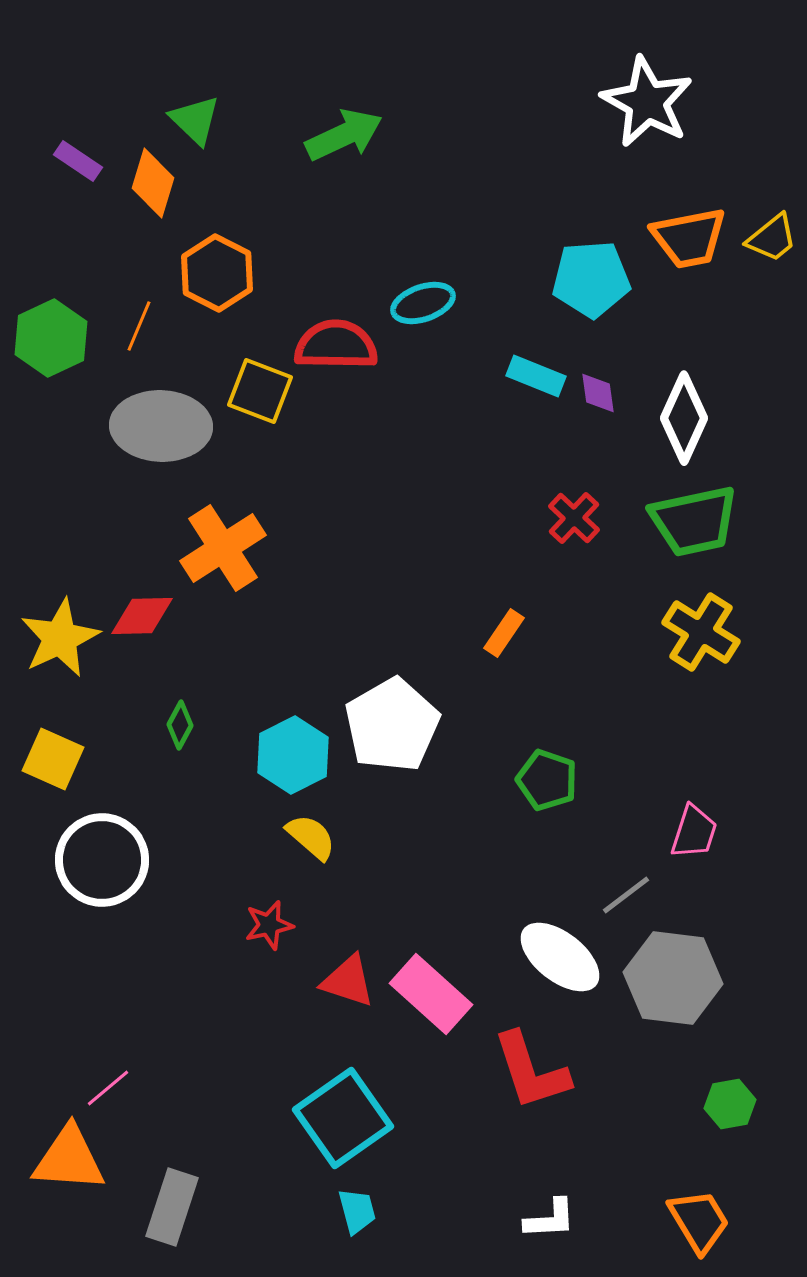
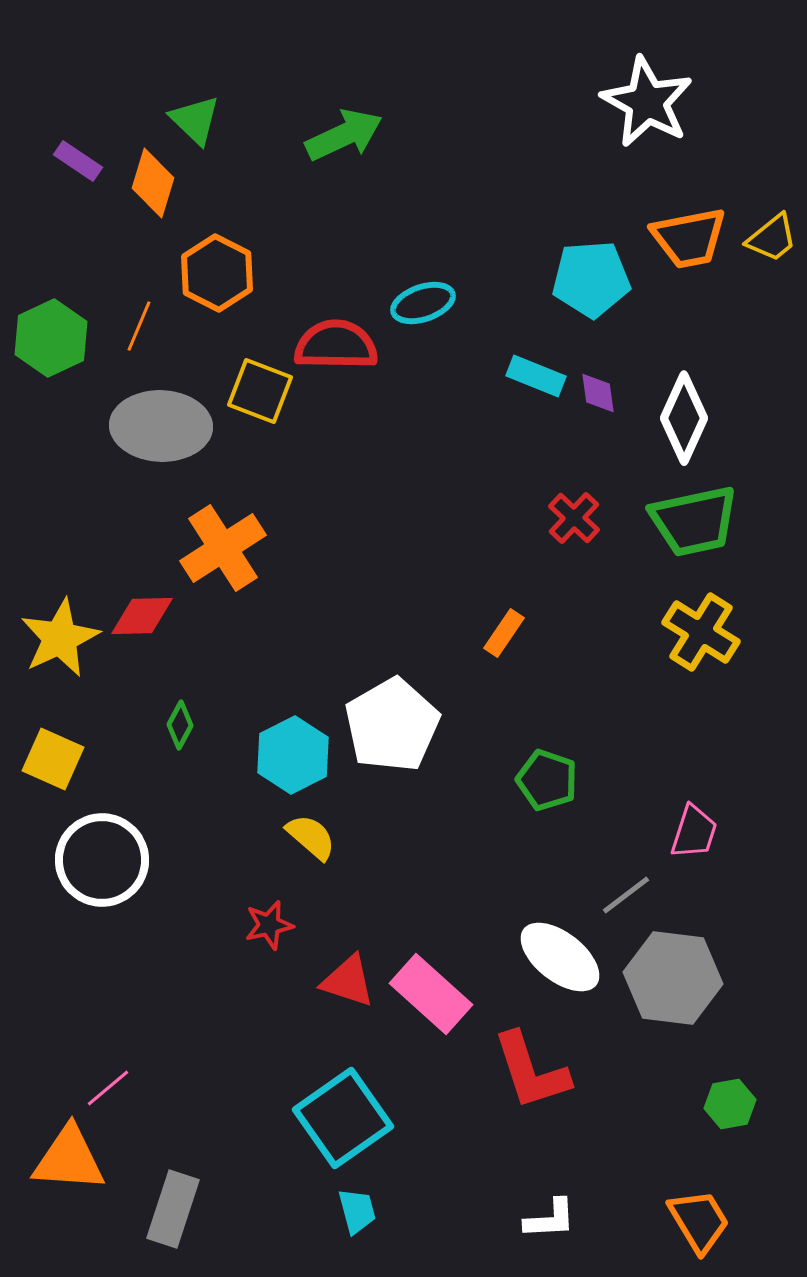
gray rectangle at (172, 1207): moved 1 px right, 2 px down
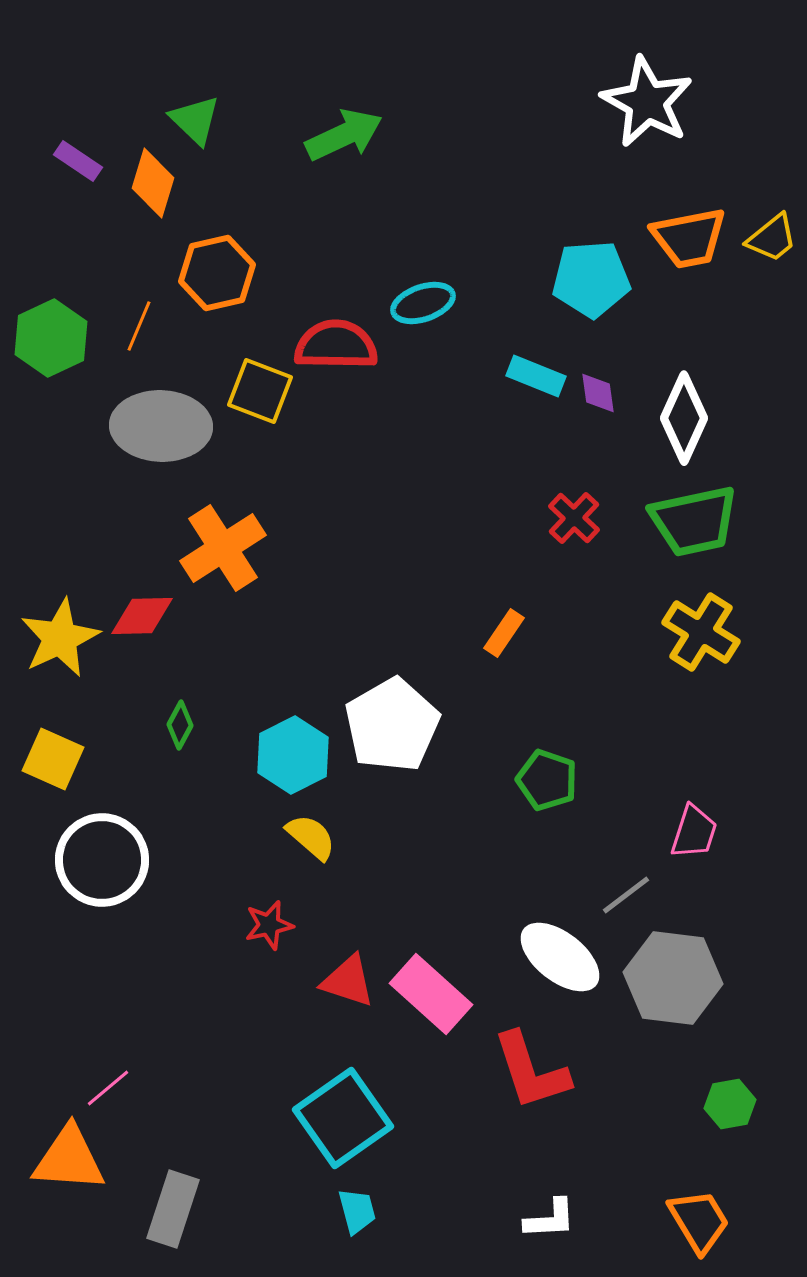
orange hexagon at (217, 273): rotated 20 degrees clockwise
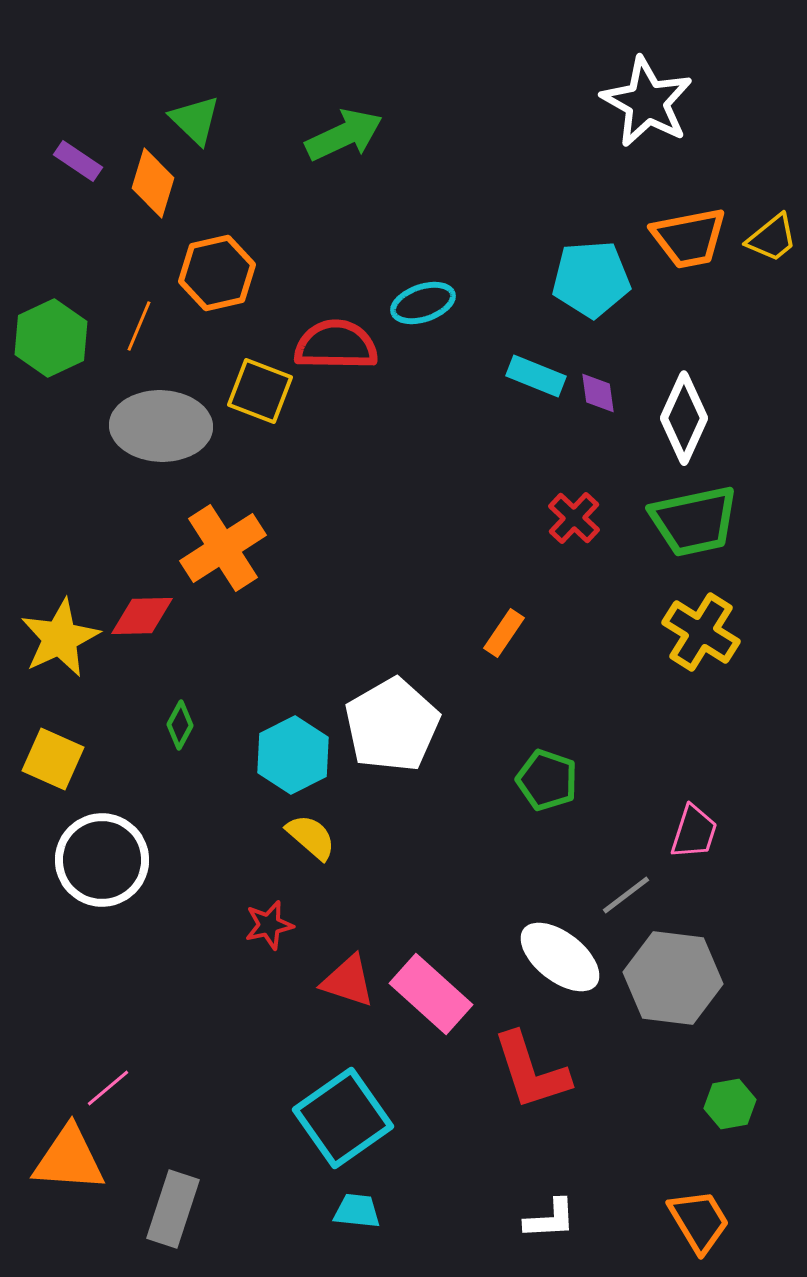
cyan trapezoid at (357, 1211): rotated 69 degrees counterclockwise
